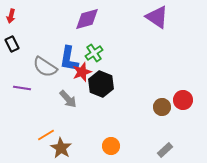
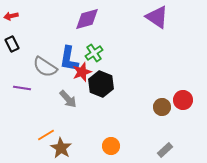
red arrow: rotated 64 degrees clockwise
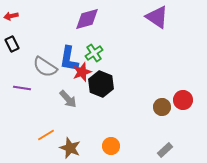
brown star: moved 9 px right; rotated 10 degrees counterclockwise
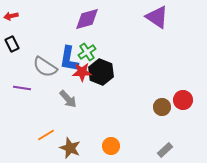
green cross: moved 7 px left, 1 px up
red star: rotated 18 degrees clockwise
black hexagon: moved 12 px up
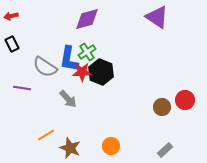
red circle: moved 2 px right
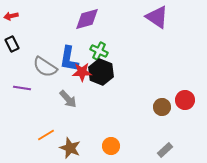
green cross: moved 12 px right, 1 px up; rotated 30 degrees counterclockwise
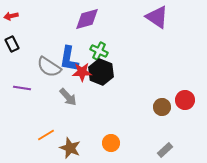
gray semicircle: moved 4 px right
gray arrow: moved 2 px up
orange circle: moved 3 px up
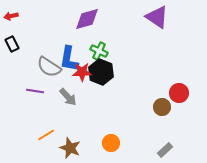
purple line: moved 13 px right, 3 px down
red circle: moved 6 px left, 7 px up
